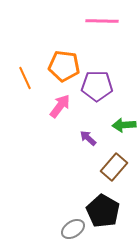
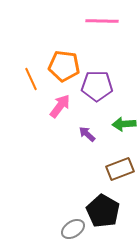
orange line: moved 6 px right, 1 px down
green arrow: moved 1 px up
purple arrow: moved 1 px left, 4 px up
brown rectangle: moved 6 px right, 2 px down; rotated 28 degrees clockwise
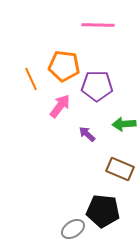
pink line: moved 4 px left, 4 px down
brown rectangle: rotated 44 degrees clockwise
black pentagon: rotated 24 degrees counterclockwise
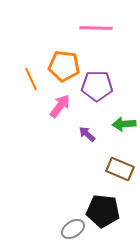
pink line: moved 2 px left, 3 px down
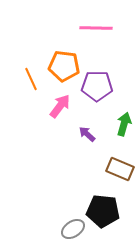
green arrow: rotated 110 degrees clockwise
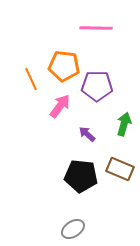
black pentagon: moved 22 px left, 35 px up
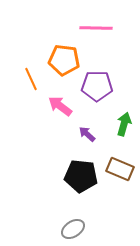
orange pentagon: moved 6 px up
pink arrow: rotated 90 degrees counterclockwise
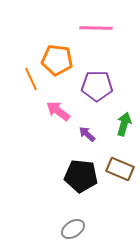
orange pentagon: moved 7 px left
pink arrow: moved 2 px left, 5 px down
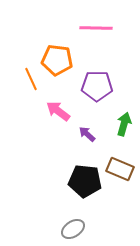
black pentagon: moved 4 px right, 5 px down
